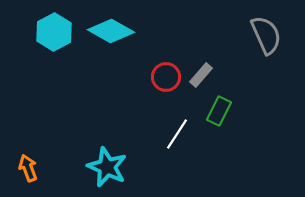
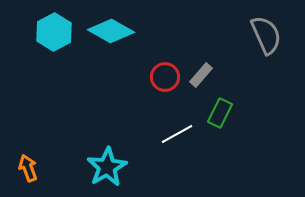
red circle: moved 1 px left
green rectangle: moved 1 px right, 2 px down
white line: rotated 28 degrees clockwise
cyan star: rotated 18 degrees clockwise
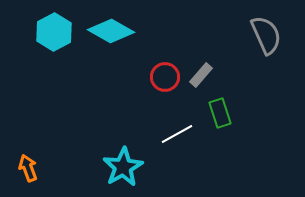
green rectangle: rotated 44 degrees counterclockwise
cyan star: moved 16 px right
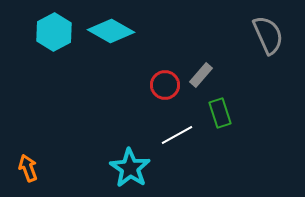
gray semicircle: moved 2 px right
red circle: moved 8 px down
white line: moved 1 px down
cyan star: moved 7 px right, 1 px down; rotated 9 degrees counterclockwise
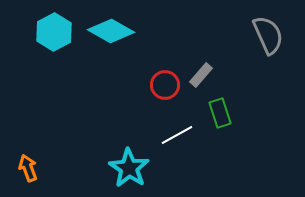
cyan star: moved 1 px left
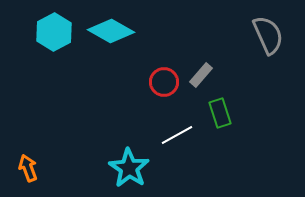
red circle: moved 1 px left, 3 px up
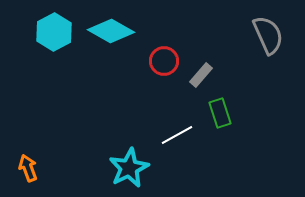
red circle: moved 21 px up
cyan star: rotated 12 degrees clockwise
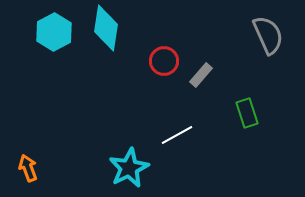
cyan diamond: moved 5 px left, 3 px up; rotated 69 degrees clockwise
green rectangle: moved 27 px right
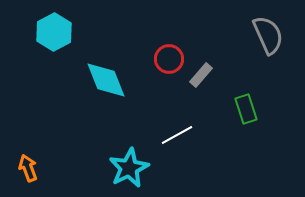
cyan diamond: moved 52 px down; rotated 30 degrees counterclockwise
red circle: moved 5 px right, 2 px up
green rectangle: moved 1 px left, 4 px up
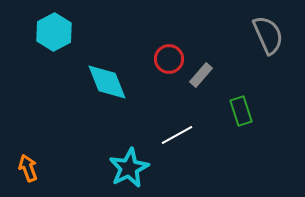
cyan diamond: moved 1 px right, 2 px down
green rectangle: moved 5 px left, 2 px down
